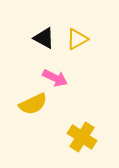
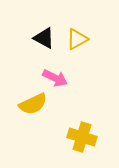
yellow cross: rotated 16 degrees counterclockwise
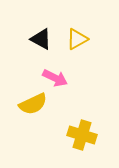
black triangle: moved 3 px left, 1 px down
yellow cross: moved 2 px up
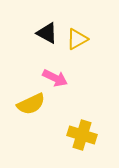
black triangle: moved 6 px right, 6 px up
yellow semicircle: moved 2 px left
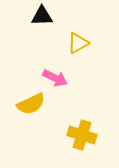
black triangle: moved 5 px left, 17 px up; rotated 30 degrees counterclockwise
yellow triangle: moved 1 px right, 4 px down
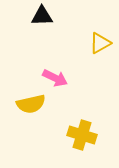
yellow triangle: moved 22 px right
yellow semicircle: rotated 12 degrees clockwise
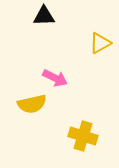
black triangle: moved 2 px right
yellow semicircle: moved 1 px right
yellow cross: moved 1 px right, 1 px down
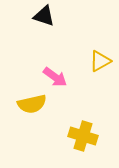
black triangle: rotated 20 degrees clockwise
yellow triangle: moved 18 px down
pink arrow: moved 1 px up; rotated 10 degrees clockwise
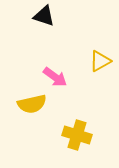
yellow cross: moved 6 px left, 1 px up
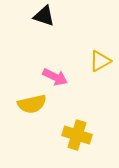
pink arrow: rotated 10 degrees counterclockwise
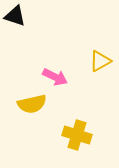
black triangle: moved 29 px left
